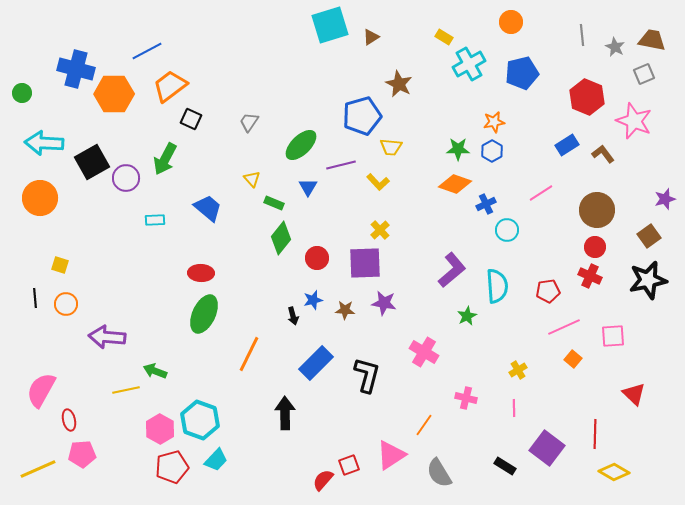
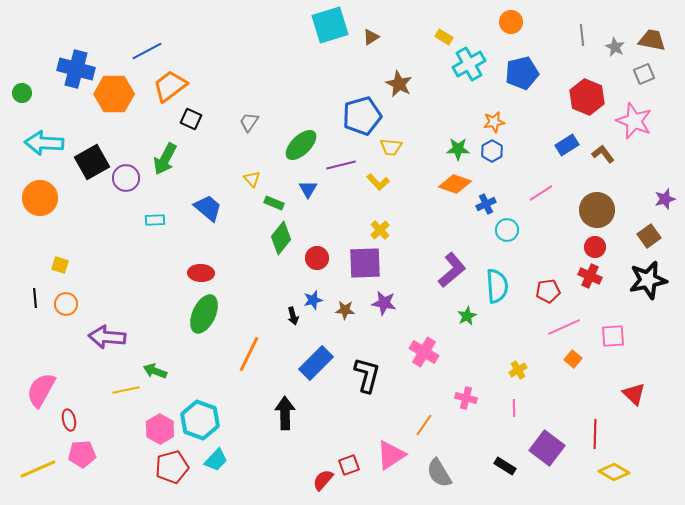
blue triangle at (308, 187): moved 2 px down
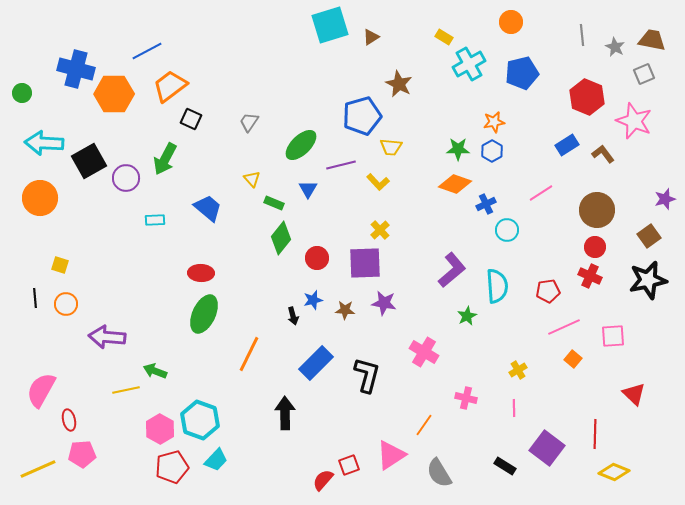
black square at (92, 162): moved 3 px left, 1 px up
yellow diamond at (614, 472): rotated 8 degrees counterclockwise
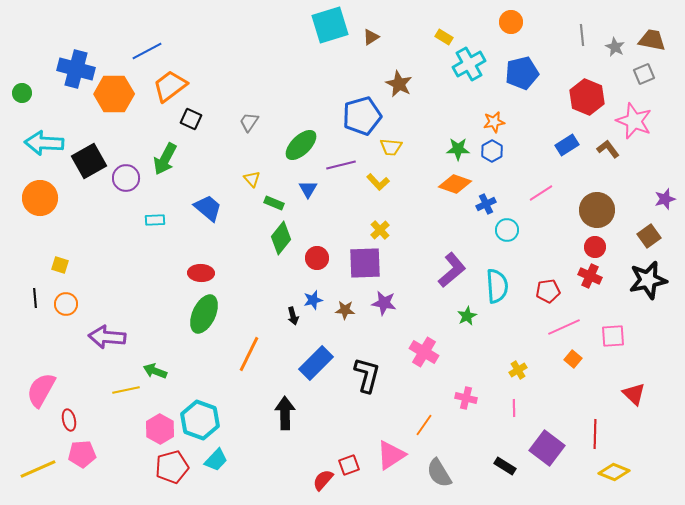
brown L-shape at (603, 154): moved 5 px right, 5 px up
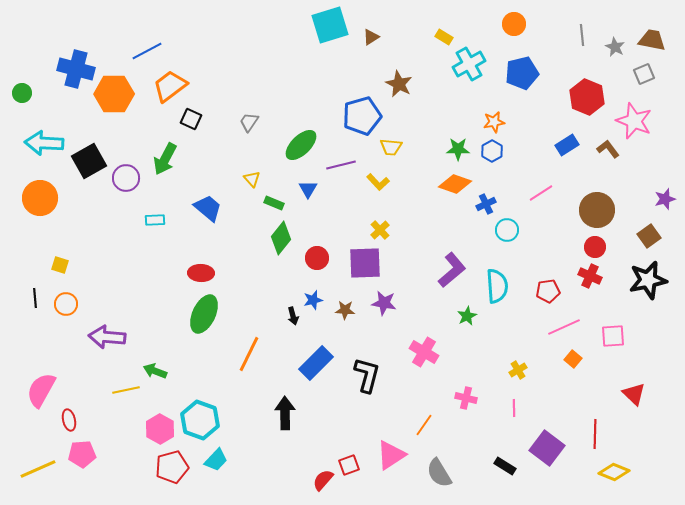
orange circle at (511, 22): moved 3 px right, 2 px down
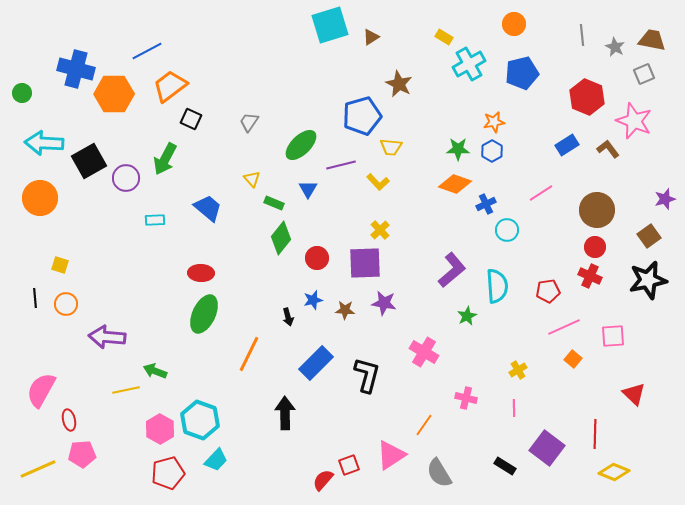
black arrow at (293, 316): moved 5 px left, 1 px down
red pentagon at (172, 467): moved 4 px left, 6 px down
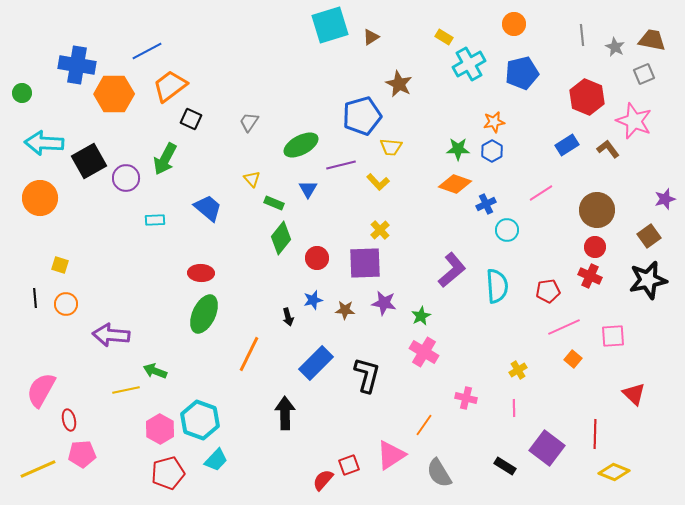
blue cross at (76, 69): moved 1 px right, 4 px up; rotated 6 degrees counterclockwise
green ellipse at (301, 145): rotated 16 degrees clockwise
green star at (467, 316): moved 46 px left
purple arrow at (107, 337): moved 4 px right, 2 px up
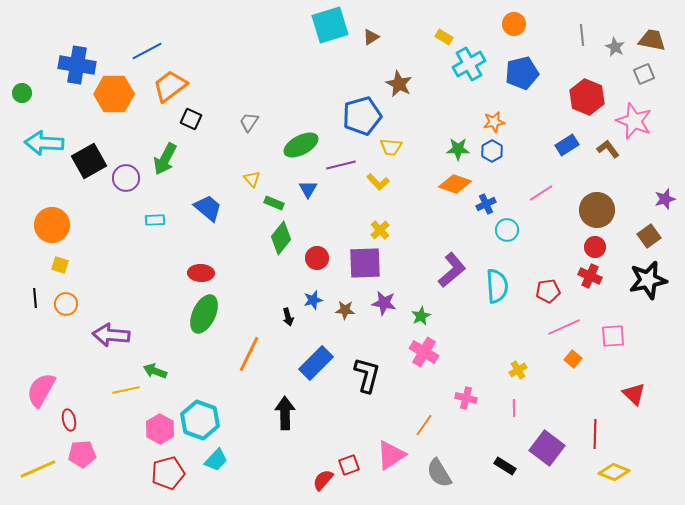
orange circle at (40, 198): moved 12 px right, 27 px down
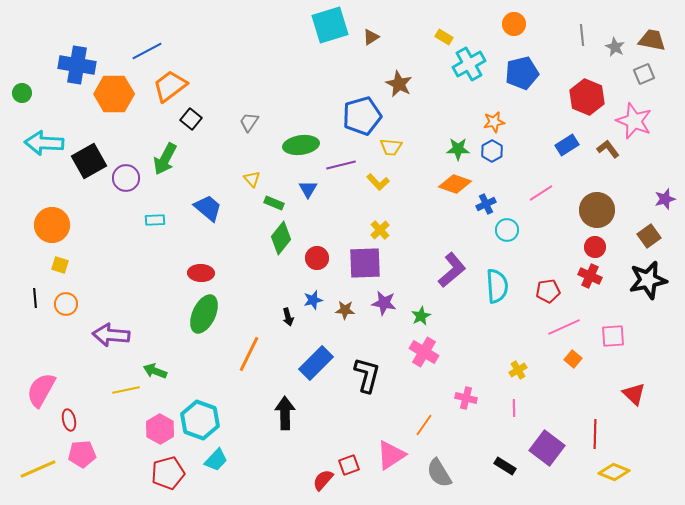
black square at (191, 119): rotated 15 degrees clockwise
green ellipse at (301, 145): rotated 20 degrees clockwise
